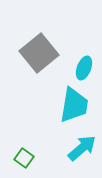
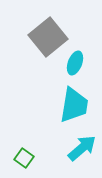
gray square: moved 9 px right, 16 px up
cyan ellipse: moved 9 px left, 5 px up
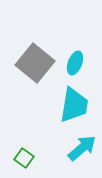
gray square: moved 13 px left, 26 px down; rotated 12 degrees counterclockwise
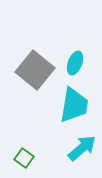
gray square: moved 7 px down
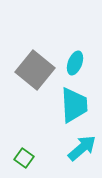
cyan trapezoid: rotated 12 degrees counterclockwise
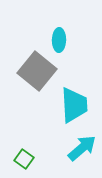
cyan ellipse: moved 16 px left, 23 px up; rotated 20 degrees counterclockwise
gray square: moved 2 px right, 1 px down
green square: moved 1 px down
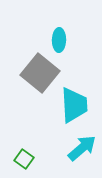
gray square: moved 3 px right, 2 px down
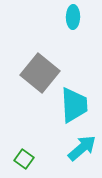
cyan ellipse: moved 14 px right, 23 px up
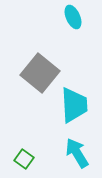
cyan ellipse: rotated 25 degrees counterclockwise
cyan arrow: moved 5 px left, 5 px down; rotated 80 degrees counterclockwise
